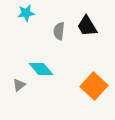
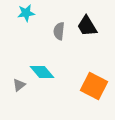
cyan diamond: moved 1 px right, 3 px down
orange square: rotated 16 degrees counterclockwise
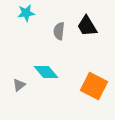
cyan diamond: moved 4 px right
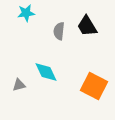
cyan diamond: rotated 15 degrees clockwise
gray triangle: rotated 24 degrees clockwise
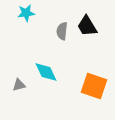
gray semicircle: moved 3 px right
orange square: rotated 8 degrees counterclockwise
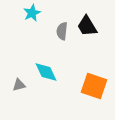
cyan star: moved 6 px right; rotated 18 degrees counterclockwise
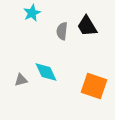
gray triangle: moved 2 px right, 5 px up
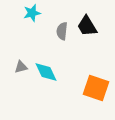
cyan star: rotated 12 degrees clockwise
gray triangle: moved 13 px up
orange square: moved 2 px right, 2 px down
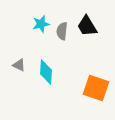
cyan star: moved 9 px right, 11 px down
gray triangle: moved 2 px left, 2 px up; rotated 40 degrees clockwise
cyan diamond: rotated 30 degrees clockwise
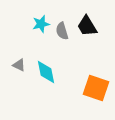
gray semicircle: rotated 24 degrees counterclockwise
cyan diamond: rotated 15 degrees counterclockwise
